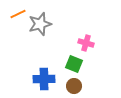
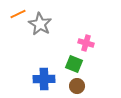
gray star: rotated 25 degrees counterclockwise
brown circle: moved 3 px right
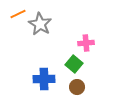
pink cross: rotated 21 degrees counterclockwise
green square: rotated 18 degrees clockwise
brown circle: moved 1 px down
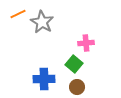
gray star: moved 2 px right, 2 px up
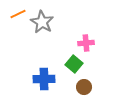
brown circle: moved 7 px right
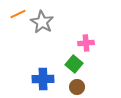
blue cross: moved 1 px left
brown circle: moved 7 px left
